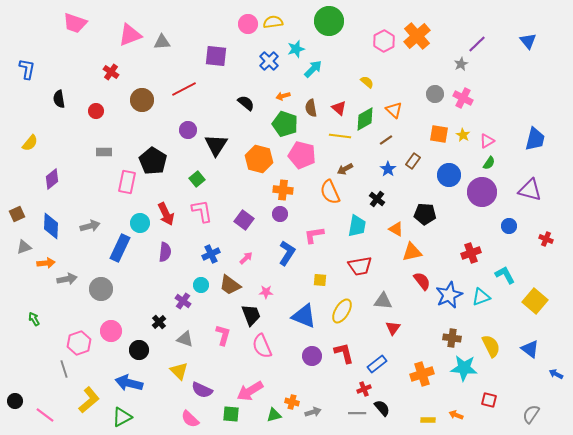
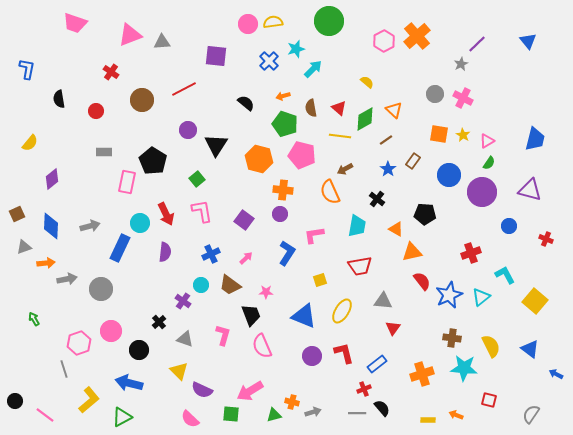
yellow square at (320, 280): rotated 24 degrees counterclockwise
cyan triangle at (481, 297): rotated 18 degrees counterclockwise
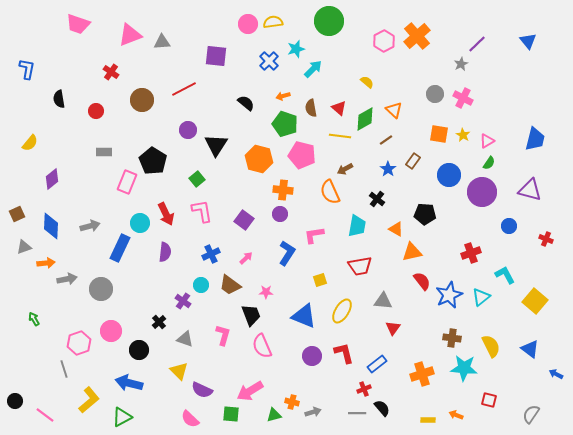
pink trapezoid at (75, 23): moved 3 px right, 1 px down
pink rectangle at (127, 182): rotated 10 degrees clockwise
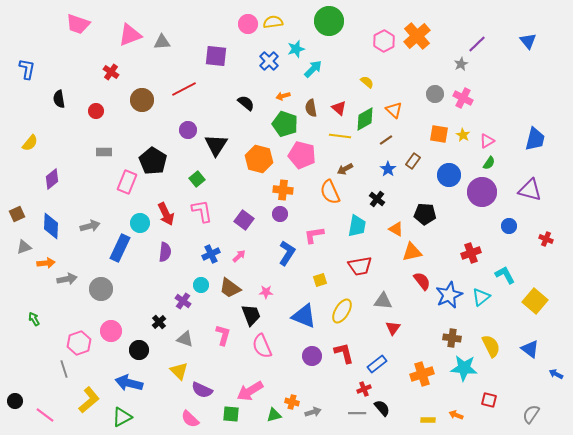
pink arrow at (246, 258): moved 7 px left, 2 px up
brown trapezoid at (230, 285): moved 3 px down
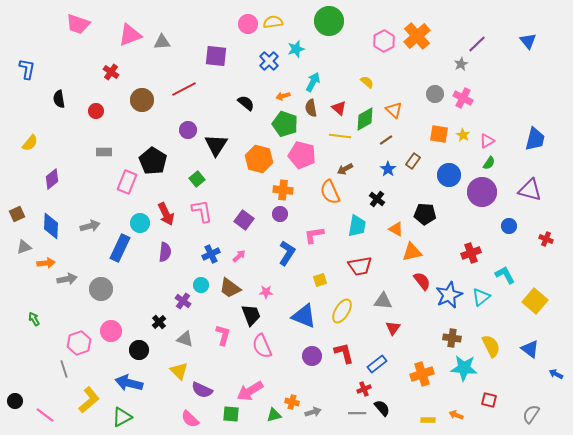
cyan arrow at (313, 69): moved 13 px down; rotated 18 degrees counterclockwise
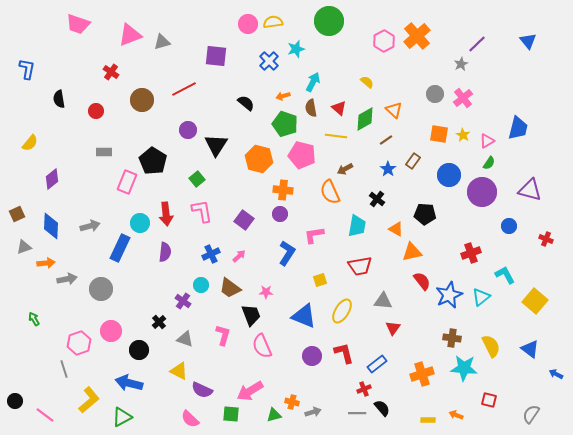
gray triangle at (162, 42): rotated 12 degrees counterclockwise
pink cross at (463, 98): rotated 24 degrees clockwise
yellow line at (340, 136): moved 4 px left
blue trapezoid at (535, 139): moved 17 px left, 11 px up
red arrow at (166, 214): rotated 20 degrees clockwise
yellow triangle at (179, 371): rotated 18 degrees counterclockwise
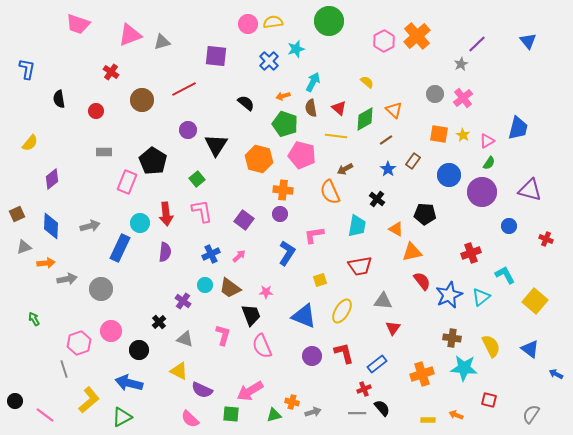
cyan circle at (201, 285): moved 4 px right
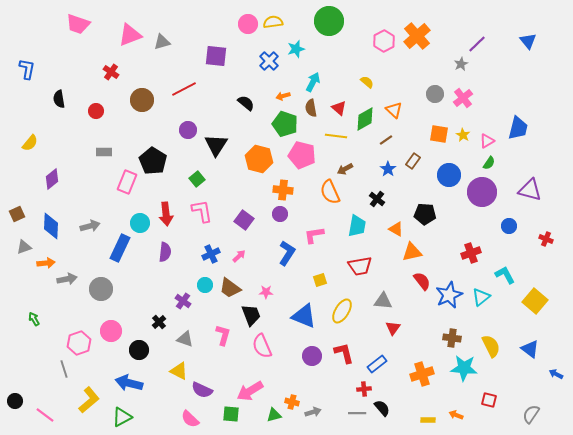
red cross at (364, 389): rotated 16 degrees clockwise
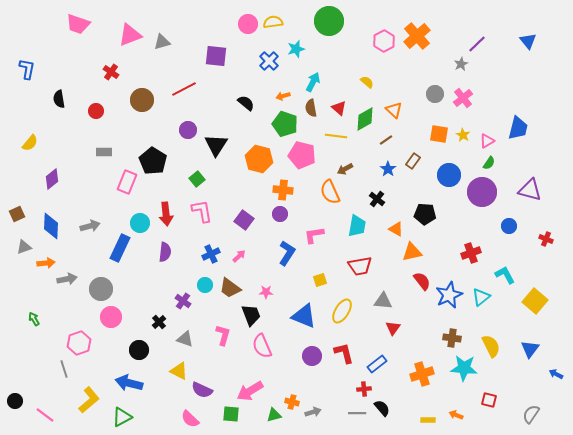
pink circle at (111, 331): moved 14 px up
blue triangle at (530, 349): rotated 30 degrees clockwise
